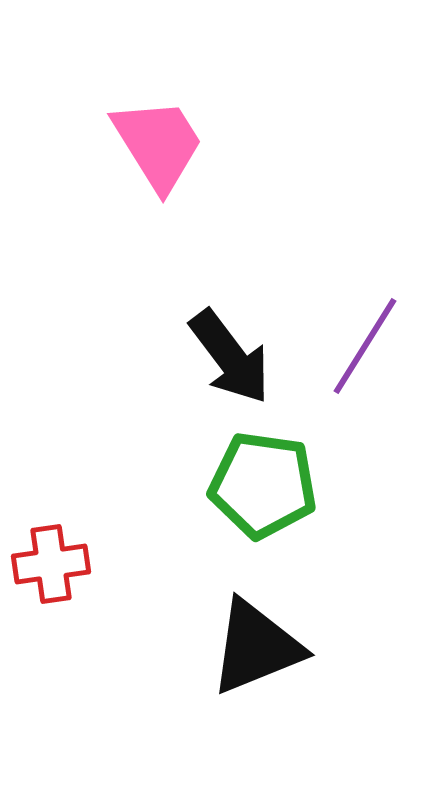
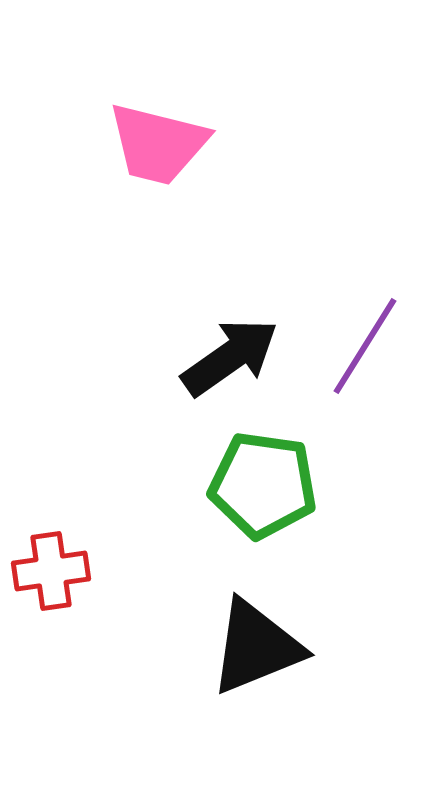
pink trapezoid: rotated 136 degrees clockwise
black arrow: rotated 88 degrees counterclockwise
red cross: moved 7 px down
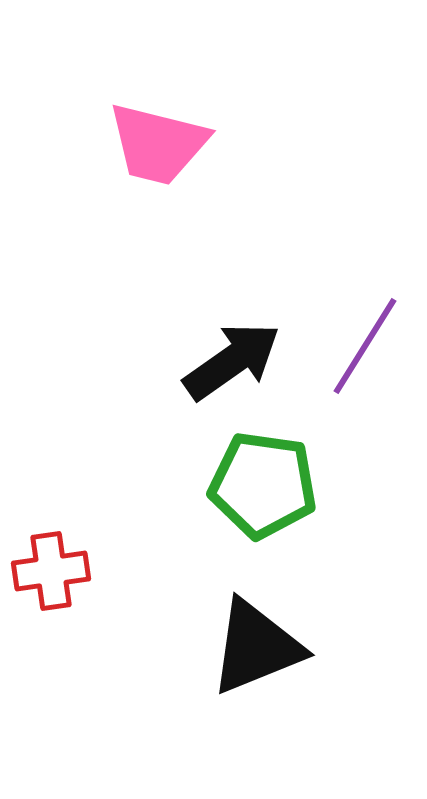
black arrow: moved 2 px right, 4 px down
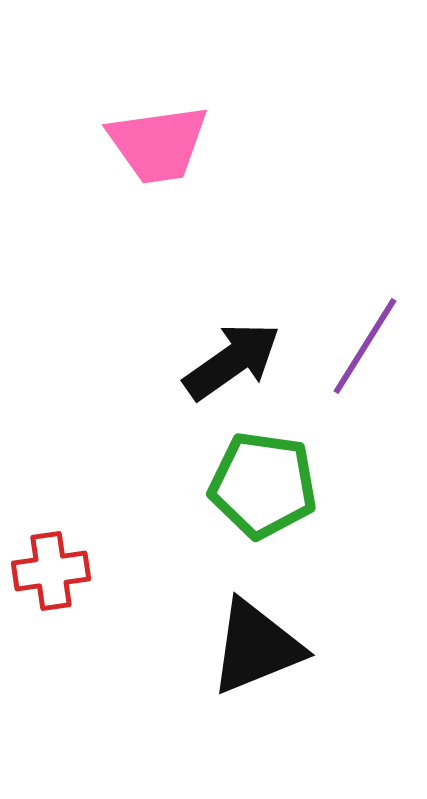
pink trapezoid: rotated 22 degrees counterclockwise
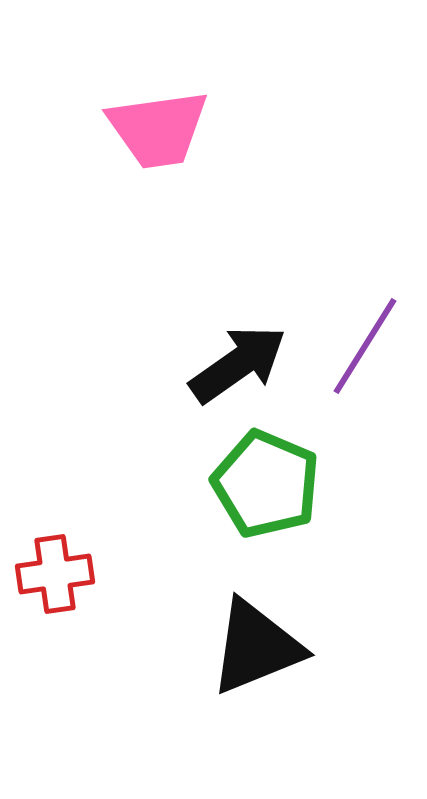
pink trapezoid: moved 15 px up
black arrow: moved 6 px right, 3 px down
green pentagon: moved 3 px right, 1 px up; rotated 15 degrees clockwise
red cross: moved 4 px right, 3 px down
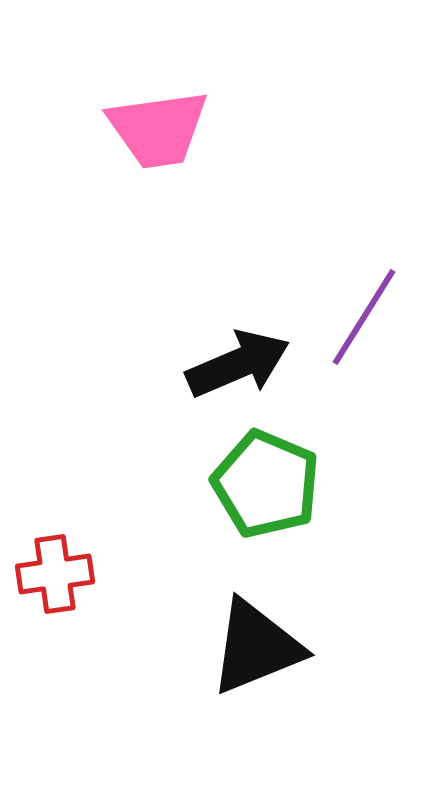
purple line: moved 1 px left, 29 px up
black arrow: rotated 12 degrees clockwise
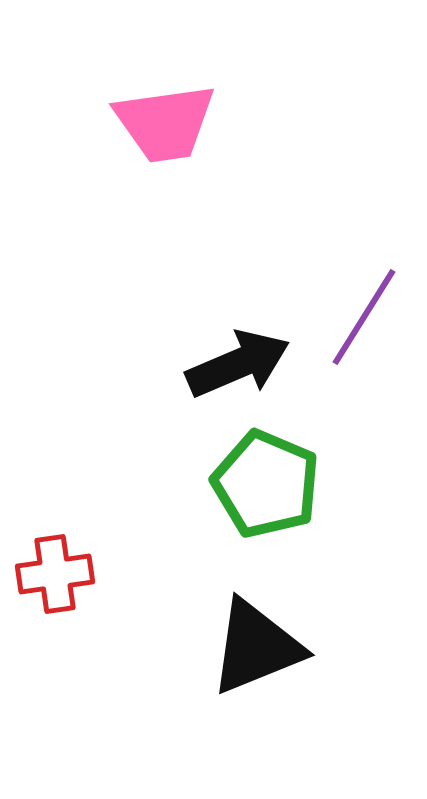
pink trapezoid: moved 7 px right, 6 px up
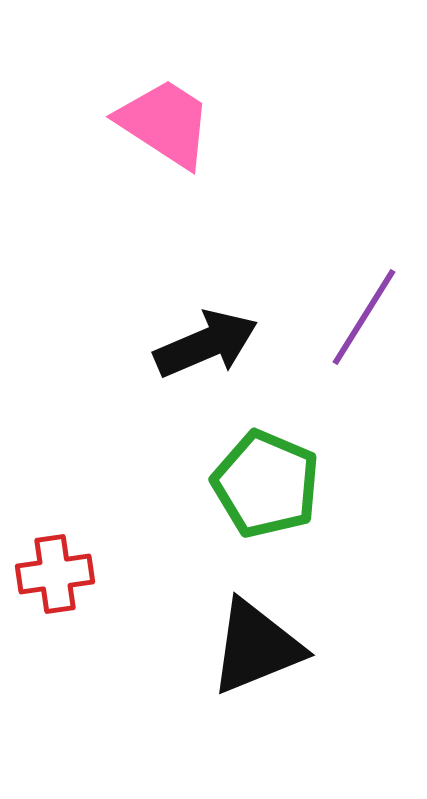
pink trapezoid: rotated 139 degrees counterclockwise
black arrow: moved 32 px left, 20 px up
